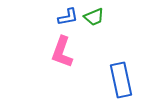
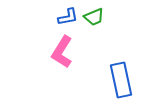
pink L-shape: rotated 12 degrees clockwise
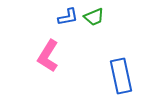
pink L-shape: moved 14 px left, 4 px down
blue rectangle: moved 4 px up
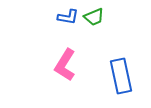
blue L-shape: rotated 20 degrees clockwise
pink L-shape: moved 17 px right, 9 px down
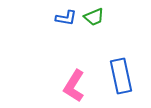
blue L-shape: moved 2 px left, 1 px down
pink L-shape: moved 9 px right, 21 px down
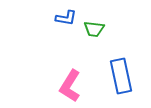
green trapezoid: moved 12 px down; rotated 30 degrees clockwise
pink L-shape: moved 4 px left
